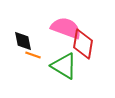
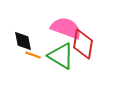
green triangle: moved 3 px left, 10 px up
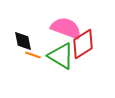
red diamond: rotated 48 degrees clockwise
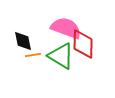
red diamond: rotated 56 degrees counterclockwise
orange line: rotated 28 degrees counterclockwise
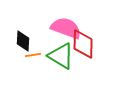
black diamond: rotated 15 degrees clockwise
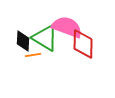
pink semicircle: moved 1 px right, 1 px up
green triangle: moved 16 px left, 18 px up
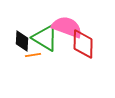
black diamond: moved 1 px left
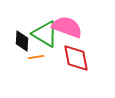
green triangle: moved 4 px up
red diamond: moved 7 px left, 14 px down; rotated 12 degrees counterclockwise
orange line: moved 3 px right, 2 px down
